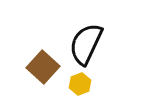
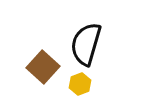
black semicircle: rotated 9 degrees counterclockwise
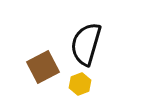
brown square: rotated 20 degrees clockwise
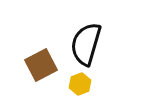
brown square: moved 2 px left, 2 px up
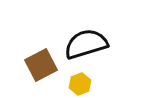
black semicircle: rotated 57 degrees clockwise
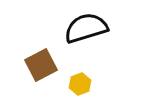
black semicircle: moved 16 px up
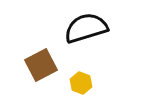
yellow hexagon: moved 1 px right, 1 px up; rotated 20 degrees counterclockwise
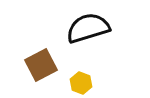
black semicircle: moved 2 px right
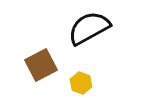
black semicircle: moved 1 px right; rotated 12 degrees counterclockwise
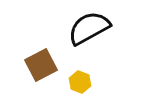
yellow hexagon: moved 1 px left, 1 px up
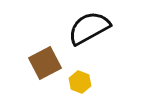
brown square: moved 4 px right, 2 px up
